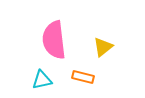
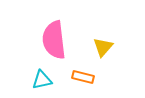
yellow triangle: rotated 10 degrees counterclockwise
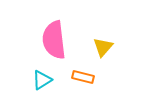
cyan triangle: rotated 20 degrees counterclockwise
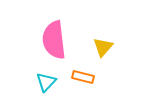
cyan triangle: moved 4 px right, 2 px down; rotated 15 degrees counterclockwise
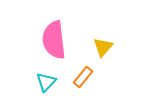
orange rectangle: rotated 65 degrees counterclockwise
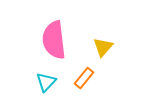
orange rectangle: moved 1 px right, 1 px down
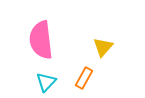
pink semicircle: moved 13 px left
orange rectangle: rotated 10 degrees counterclockwise
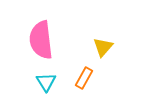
cyan triangle: rotated 15 degrees counterclockwise
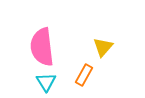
pink semicircle: moved 1 px right, 7 px down
orange rectangle: moved 3 px up
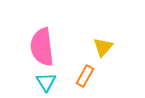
orange rectangle: moved 1 px right, 1 px down
